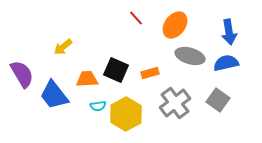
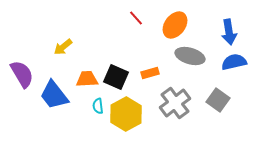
blue semicircle: moved 8 px right, 1 px up
black square: moved 7 px down
cyan semicircle: rotated 91 degrees clockwise
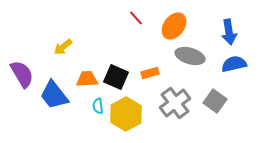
orange ellipse: moved 1 px left, 1 px down
blue semicircle: moved 2 px down
gray square: moved 3 px left, 1 px down
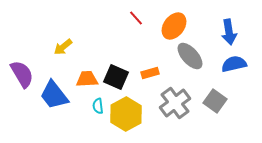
gray ellipse: rotated 32 degrees clockwise
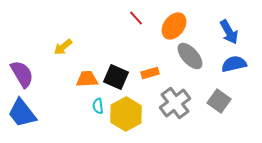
blue arrow: rotated 20 degrees counterclockwise
blue trapezoid: moved 32 px left, 18 px down
gray square: moved 4 px right
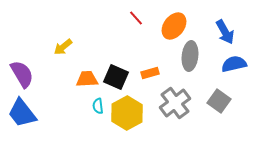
blue arrow: moved 4 px left
gray ellipse: rotated 48 degrees clockwise
yellow hexagon: moved 1 px right, 1 px up
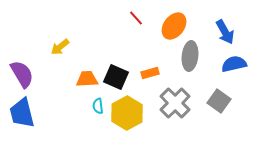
yellow arrow: moved 3 px left
gray cross: rotated 8 degrees counterclockwise
blue trapezoid: rotated 24 degrees clockwise
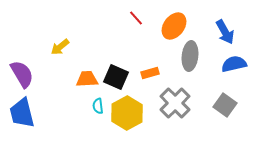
gray square: moved 6 px right, 4 px down
